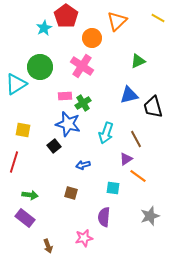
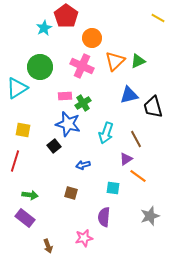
orange triangle: moved 2 px left, 40 px down
pink cross: rotated 10 degrees counterclockwise
cyan triangle: moved 1 px right, 4 px down
red line: moved 1 px right, 1 px up
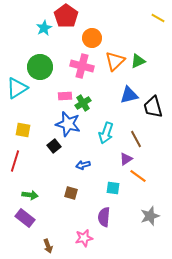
pink cross: rotated 10 degrees counterclockwise
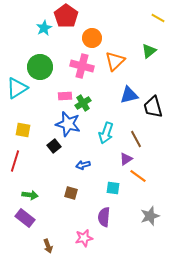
green triangle: moved 11 px right, 10 px up; rotated 14 degrees counterclockwise
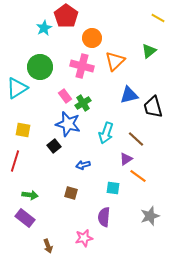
pink rectangle: rotated 56 degrees clockwise
brown line: rotated 18 degrees counterclockwise
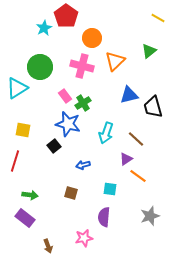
cyan square: moved 3 px left, 1 px down
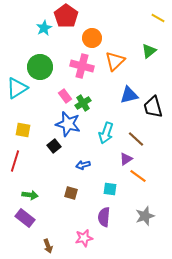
gray star: moved 5 px left
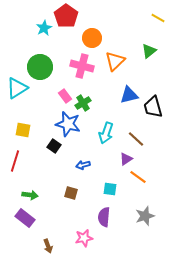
black square: rotated 16 degrees counterclockwise
orange line: moved 1 px down
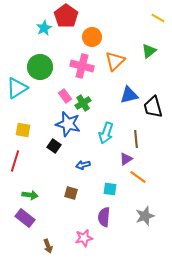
orange circle: moved 1 px up
brown line: rotated 42 degrees clockwise
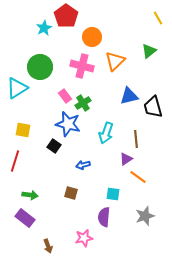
yellow line: rotated 32 degrees clockwise
blue triangle: moved 1 px down
cyan square: moved 3 px right, 5 px down
